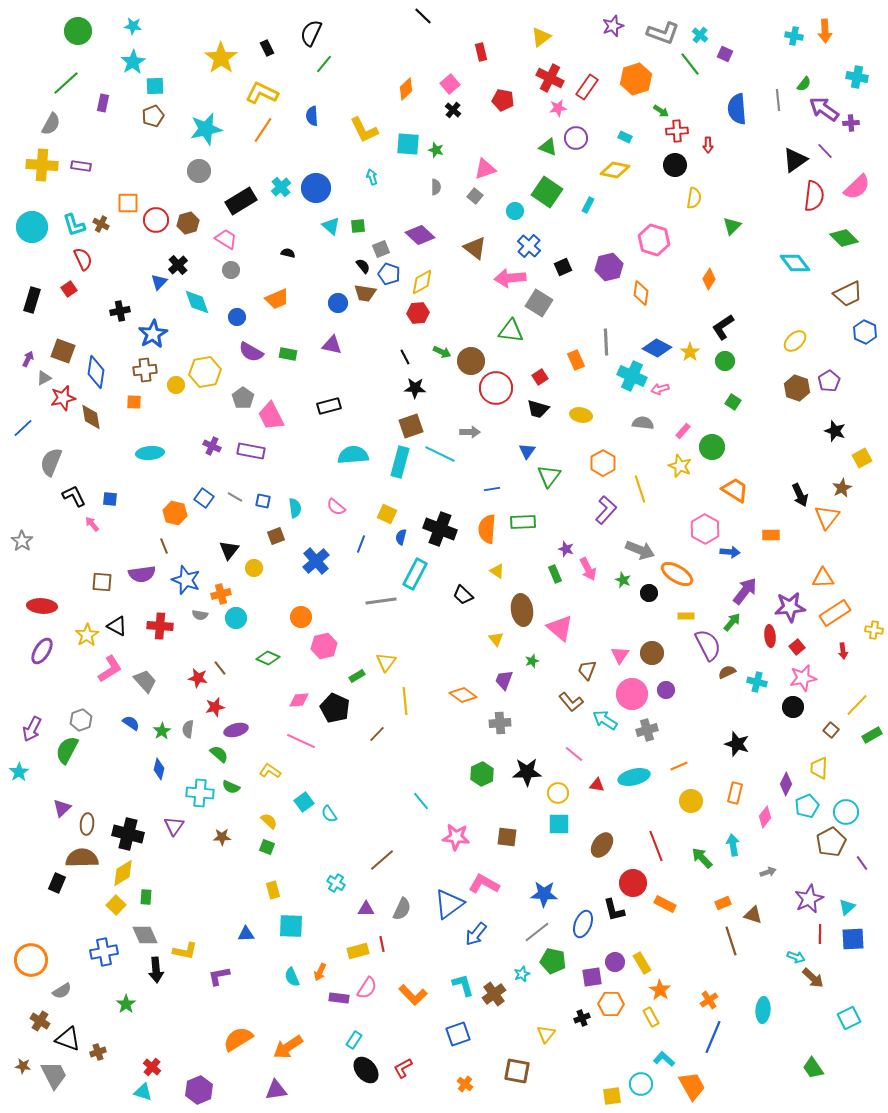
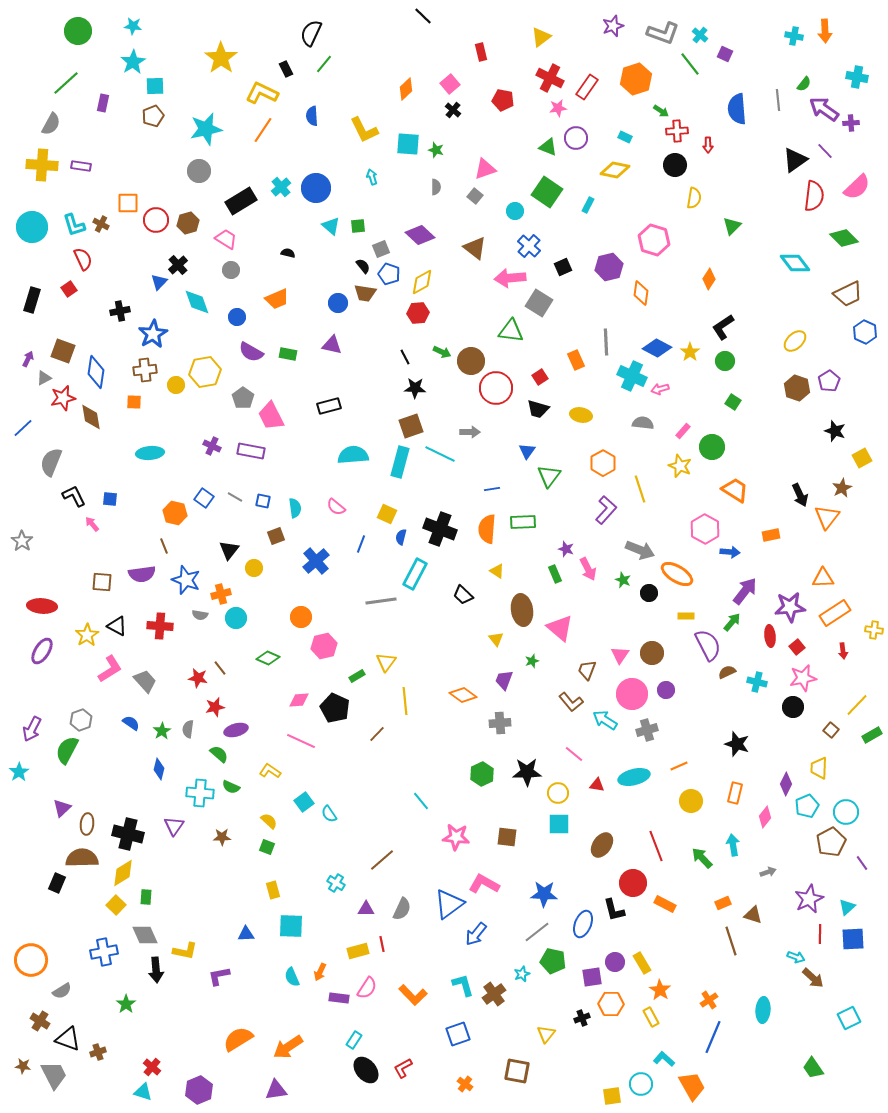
black rectangle at (267, 48): moved 19 px right, 21 px down
orange rectangle at (771, 535): rotated 12 degrees counterclockwise
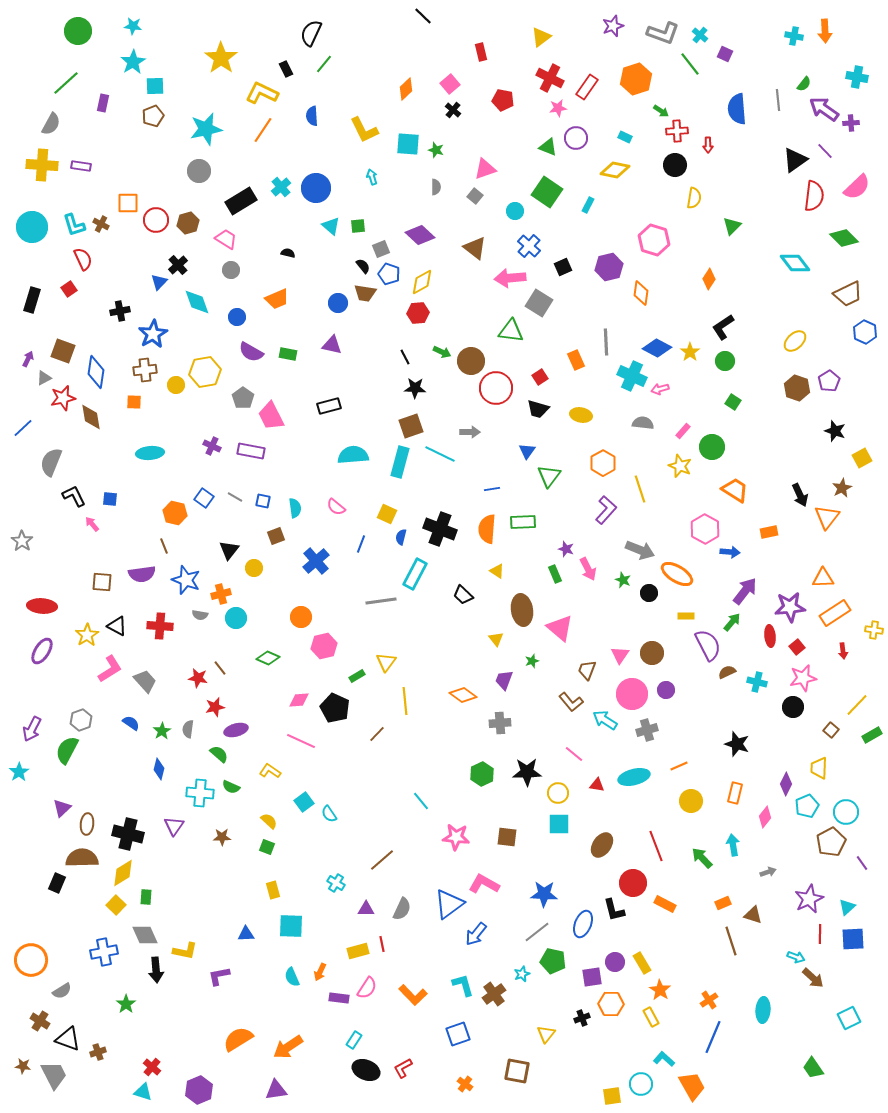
orange rectangle at (771, 535): moved 2 px left, 3 px up
black ellipse at (366, 1070): rotated 28 degrees counterclockwise
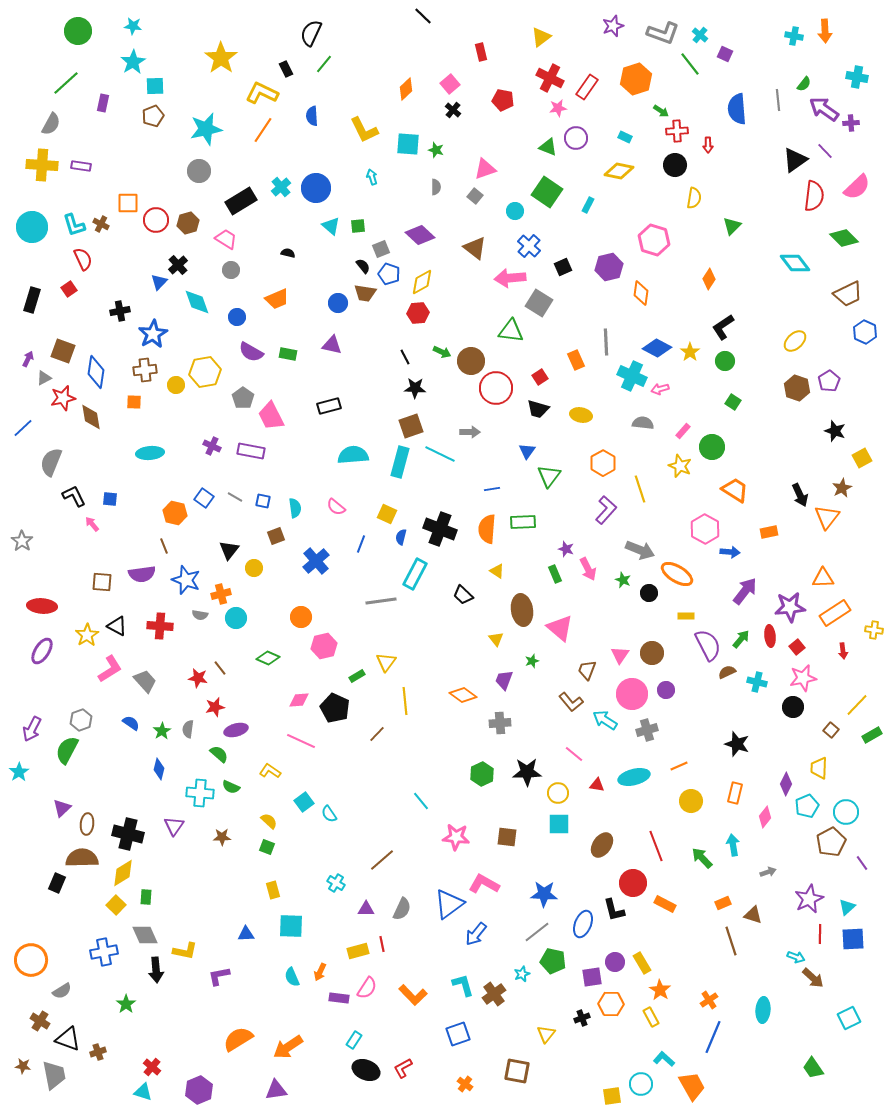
yellow diamond at (615, 170): moved 4 px right, 1 px down
green arrow at (732, 622): moved 9 px right, 17 px down
gray trapezoid at (54, 1075): rotated 16 degrees clockwise
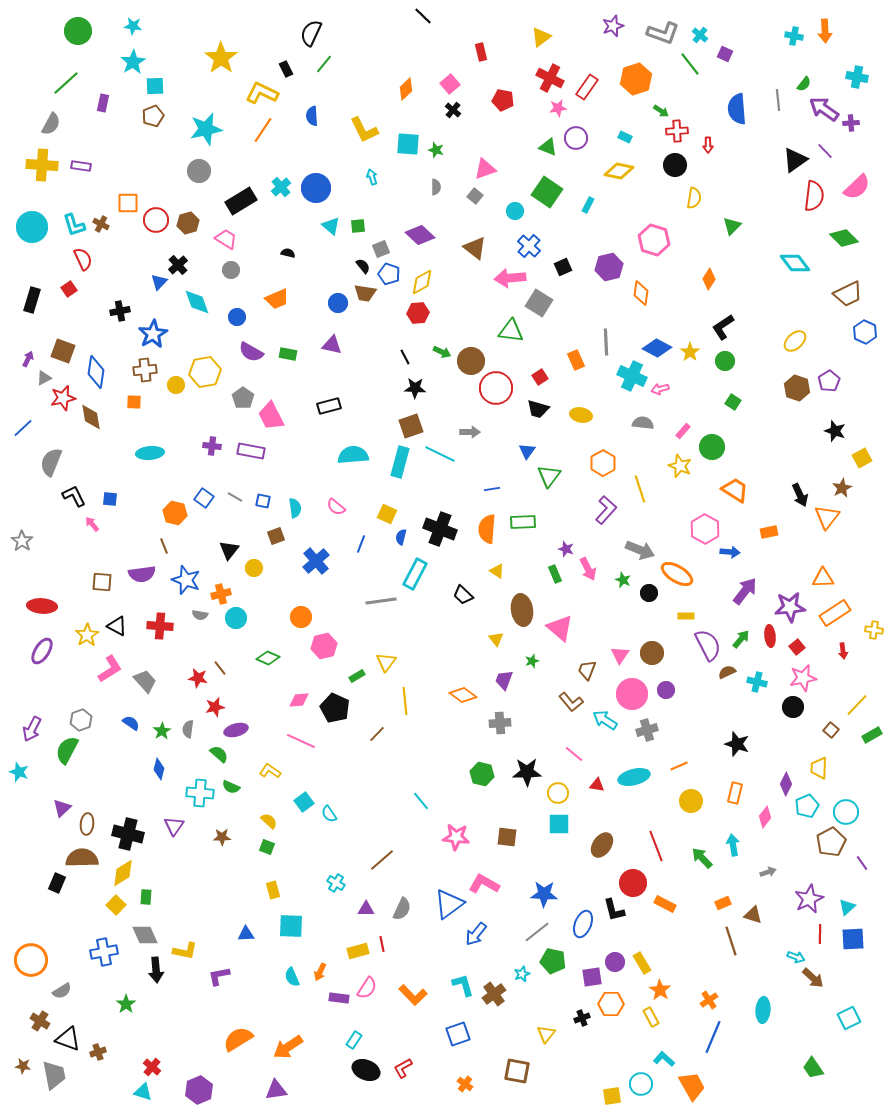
purple cross at (212, 446): rotated 18 degrees counterclockwise
cyan star at (19, 772): rotated 18 degrees counterclockwise
green hexagon at (482, 774): rotated 20 degrees counterclockwise
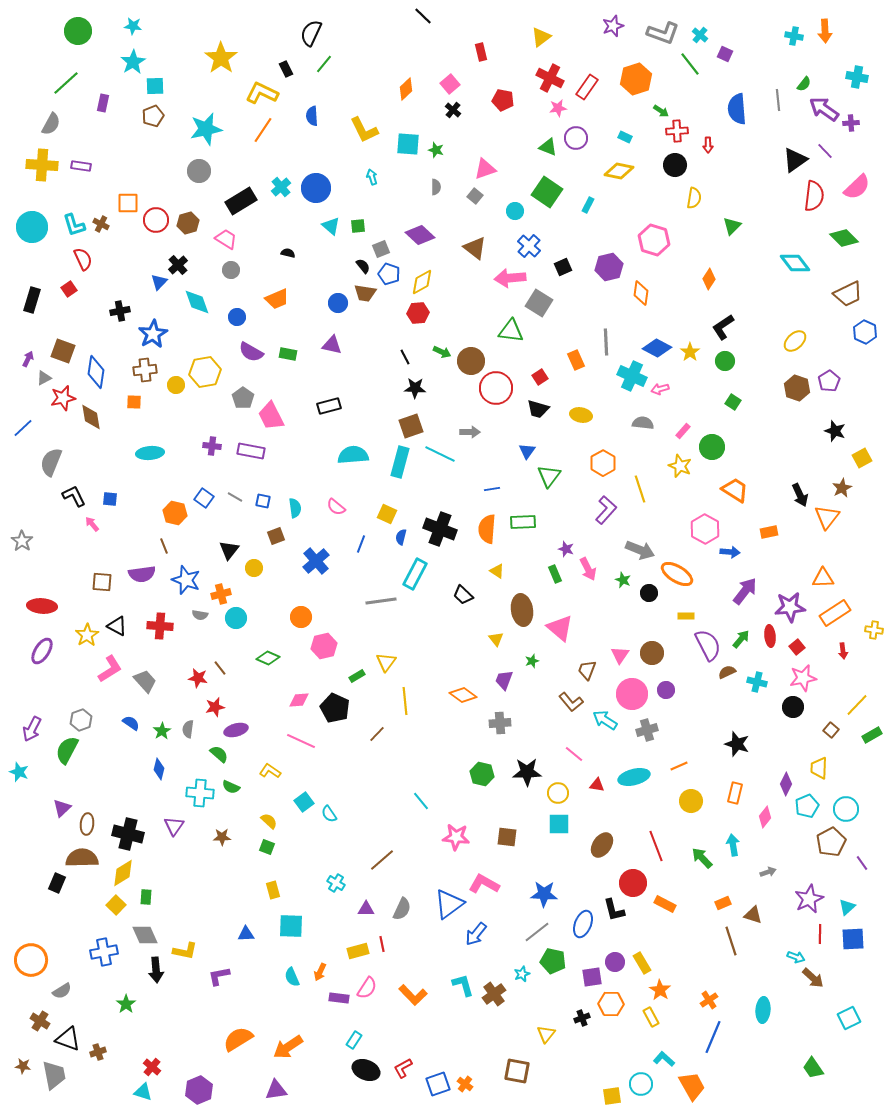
cyan circle at (846, 812): moved 3 px up
blue square at (458, 1034): moved 20 px left, 50 px down
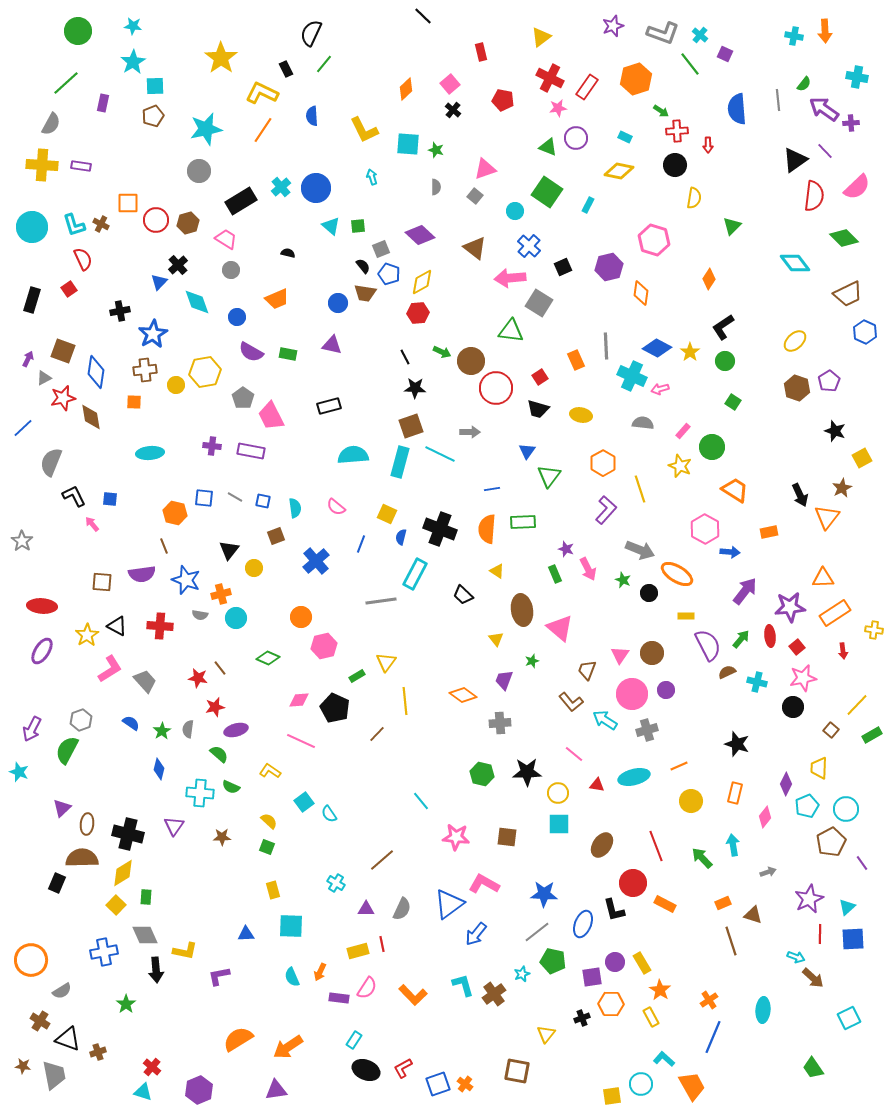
gray line at (606, 342): moved 4 px down
blue square at (204, 498): rotated 30 degrees counterclockwise
